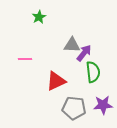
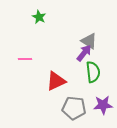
green star: rotated 16 degrees counterclockwise
gray triangle: moved 17 px right, 4 px up; rotated 30 degrees clockwise
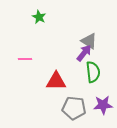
red triangle: rotated 25 degrees clockwise
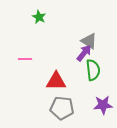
green semicircle: moved 2 px up
gray pentagon: moved 12 px left
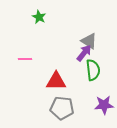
purple star: moved 1 px right
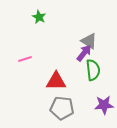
pink line: rotated 16 degrees counterclockwise
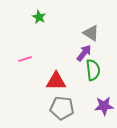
gray triangle: moved 2 px right, 8 px up
purple star: moved 1 px down
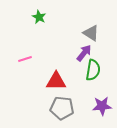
green semicircle: rotated 15 degrees clockwise
purple star: moved 2 px left
